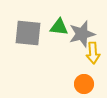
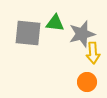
green triangle: moved 4 px left, 4 px up
orange circle: moved 3 px right, 2 px up
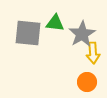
gray star: rotated 16 degrees counterclockwise
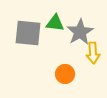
gray star: moved 2 px left, 2 px up
orange circle: moved 22 px left, 8 px up
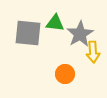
gray star: moved 2 px down
yellow arrow: moved 1 px up
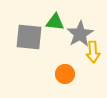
green triangle: moved 1 px up
gray square: moved 1 px right, 4 px down
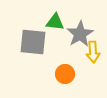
gray square: moved 4 px right, 5 px down
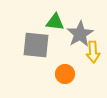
gray square: moved 3 px right, 3 px down
